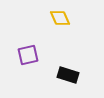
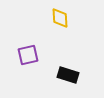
yellow diamond: rotated 20 degrees clockwise
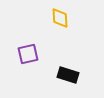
purple square: moved 1 px up
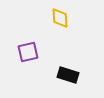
purple square: moved 2 px up
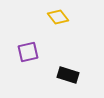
yellow diamond: moved 2 px left, 1 px up; rotated 35 degrees counterclockwise
